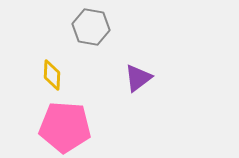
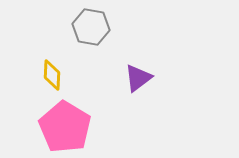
pink pentagon: rotated 27 degrees clockwise
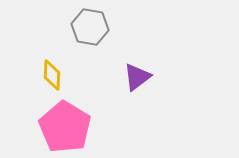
gray hexagon: moved 1 px left
purple triangle: moved 1 px left, 1 px up
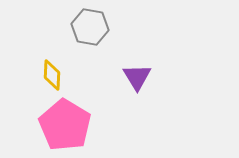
purple triangle: rotated 24 degrees counterclockwise
pink pentagon: moved 2 px up
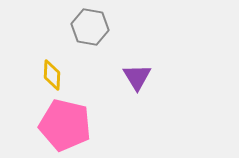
pink pentagon: rotated 18 degrees counterclockwise
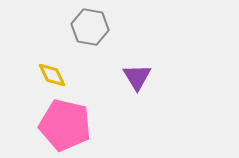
yellow diamond: rotated 28 degrees counterclockwise
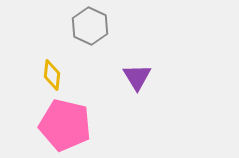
gray hexagon: moved 1 px up; rotated 15 degrees clockwise
yellow diamond: rotated 32 degrees clockwise
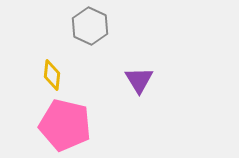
purple triangle: moved 2 px right, 3 px down
